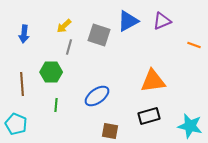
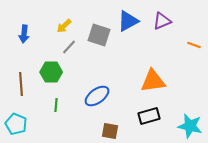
gray line: rotated 28 degrees clockwise
brown line: moved 1 px left
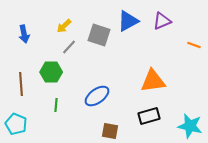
blue arrow: rotated 18 degrees counterclockwise
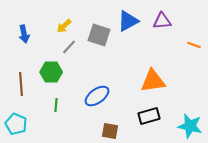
purple triangle: rotated 18 degrees clockwise
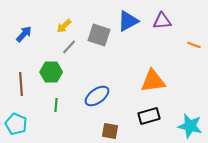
blue arrow: rotated 126 degrees counterclockwise
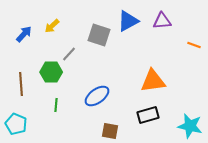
yellow arrow: moved 12 px left
gray line: moved 7 px down
black rectangle: moved 1 px left, 1 px up
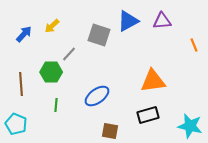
orange line: rotated 48 degrees clockwise
